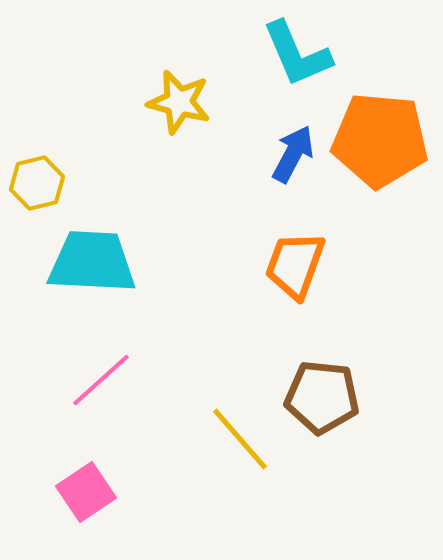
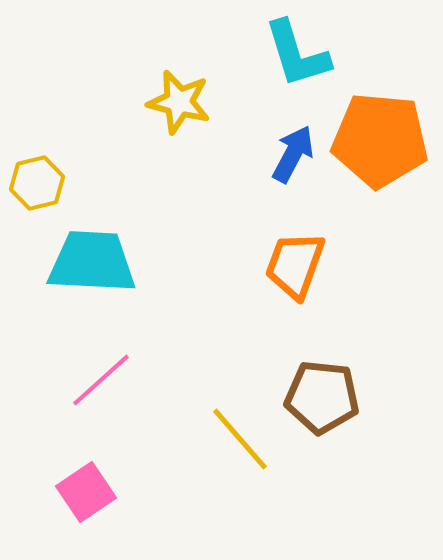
cyan L-shape: rotated 6 degrees clockwise
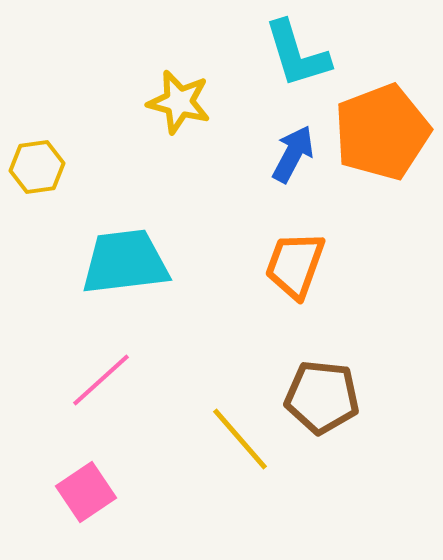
orange pentagon: moved 2 px right, 8 px up; rotated 26 degrees counterclockwise
yellow hexagon: moved 16 px up; rotated 6 degrees clockwise
cyan trapezoid: moved 33 px right; rotated 10 degrees counterclockwise
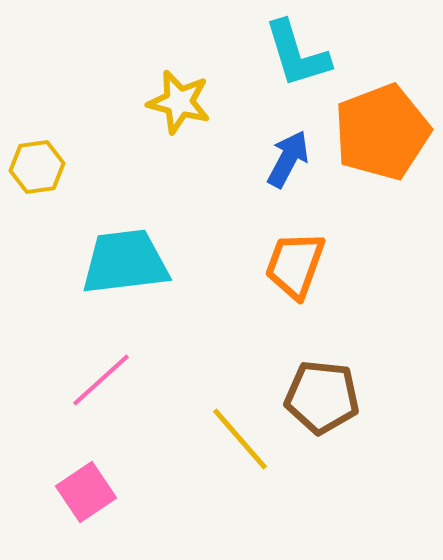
blue arrow: moved 5 px left, 5 px down
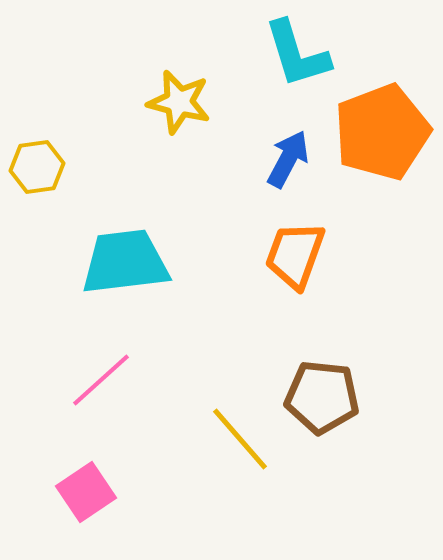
orange trapezoid: moved 10 px up
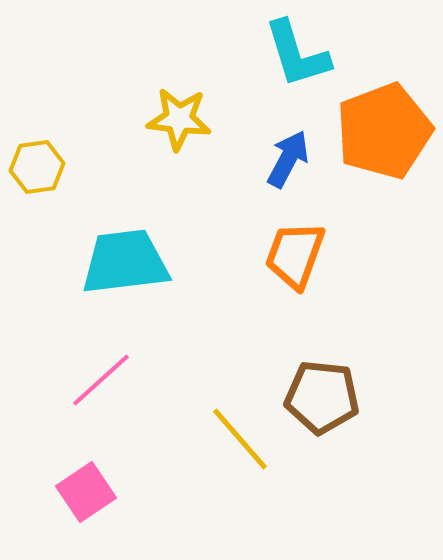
yellow star: moved 17 px down; rotated 8 degrees counterclockwise
orange pentagon: moved 2 px right, 1 px up
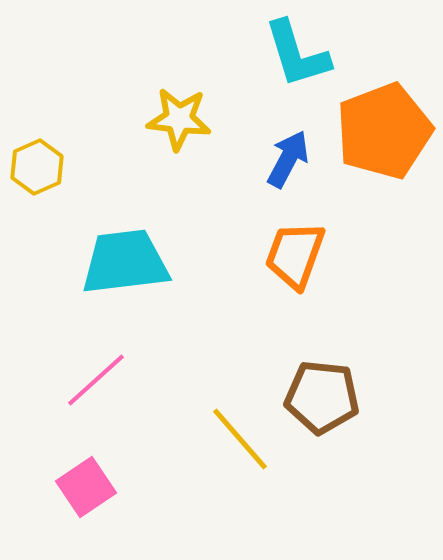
yellow hexagon: rotated 16 degrees counterclockwise
pink line: moved 5 px left
pink square: moved 5 px up
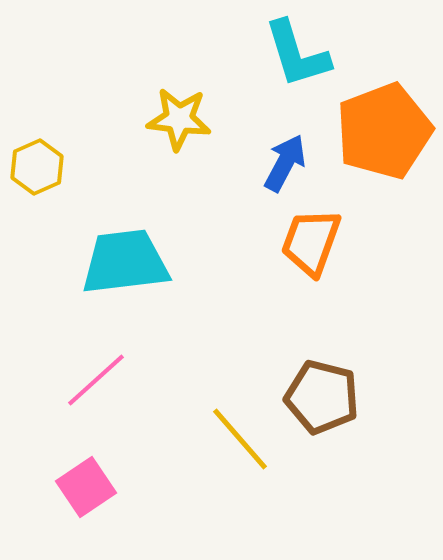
blue arrow: moved 3 px left, 4 px down
orange trapezoid: moved 16 px right, 13 px up
brown pentagon: rotated 8 degrees clockwise
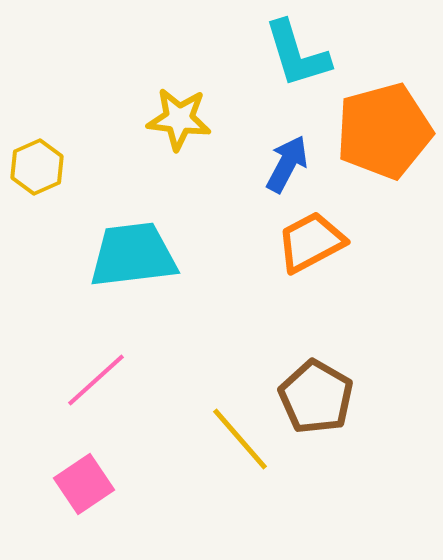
orange pentagon: rotated 6 degrees clockwise
blue arrow: moved 2 px right, 1 px down
orange trapezoid: rotated 42 degrees clockwise
cyan trapezoid: moved 8 px right, 7 px up
brown pentagon: moved 6 px left; rotated 16 degrees clockwise
pink square: moved 2 px left, 3 px up
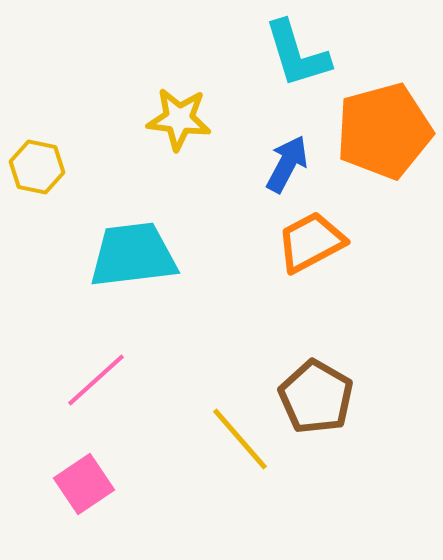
yellow hexagon: rotated 24 degrees counterclockwise
